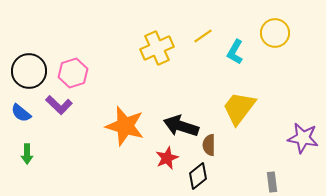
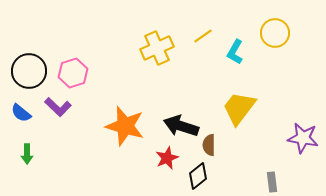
purple L-shape: moved 1 px left, 2 px down
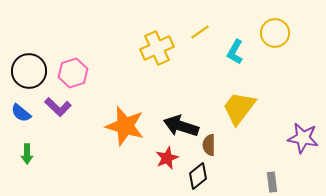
yellow line: moved 3 px left, 4 px up
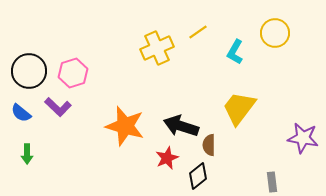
yellow line: moved 2 px left
